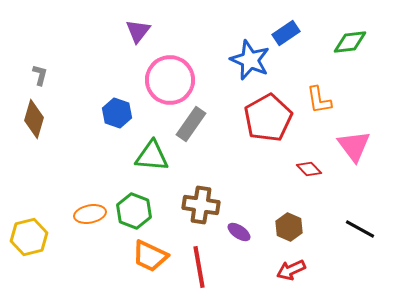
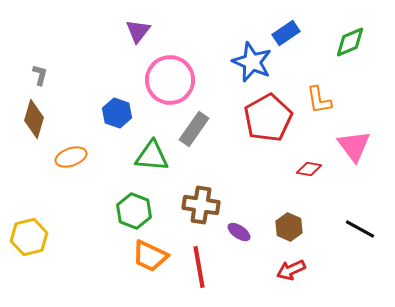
green diamond: rotated 16 degrees counterclockwise
blue star: moved 2 px right, 2 px down
gray rectangle: moved 3 px right, 5 px down
red diamond: rotated 35 degrees counterclockwise
orange ellipse: moved 19 px left, 57 px up; rotated 8 degrees counterclockwise
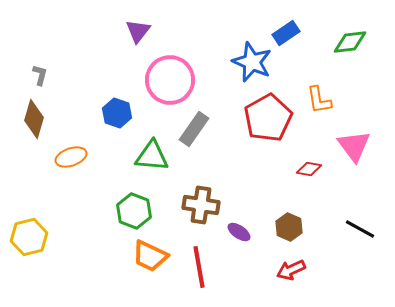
green diamond: rotated 16 degrees clockwise
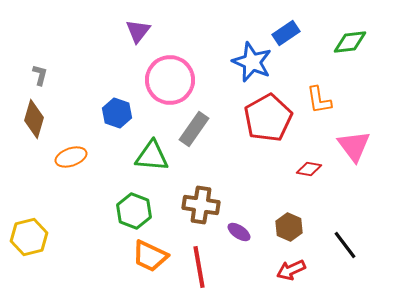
black line: moved 15 px left, 16 px down; rotated 24 degrees clockwise
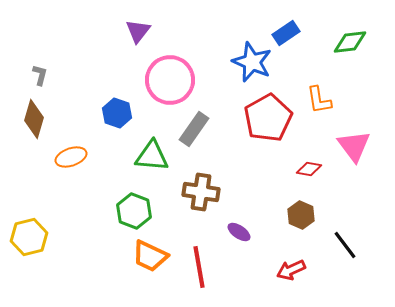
brown cross: moved 13 px up
brown hexagon: moved 12 px right, 12 px up
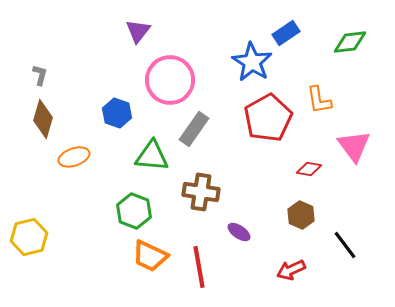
blue star: rotated 9 degrees clockwise
brown diamond: moved 9 px right
orange ellipse: moved 3 px right
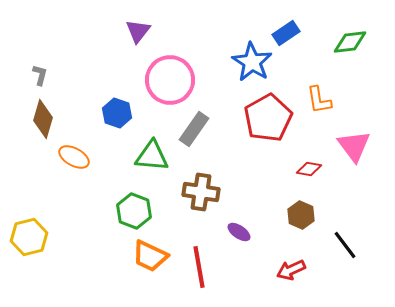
orange ellipse: rotated 48 degrees clockwise
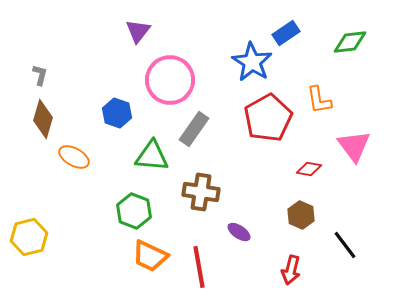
red arrow: rotated 52 degrees counterclockwise
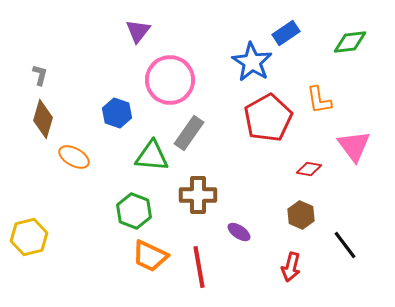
gray rectangle: moved 5 px left, 4 px down
brown cross: moved 3 px left, 3 px down; rotated 9 degrees counterclockwise
red arrow: moved 3 px up
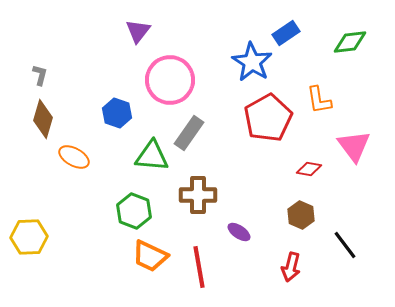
yellow hexagon: rotated 12 degrees clockwise
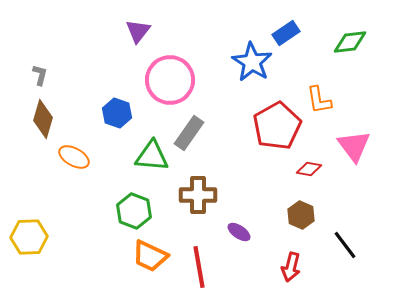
red pentagon: moved 9 px right, 8 px down
